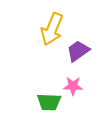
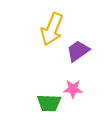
pink star: moved 3 px down
green trapezoid: moved 1 px down
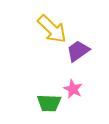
yellow arrow: rotated 68 degrees counterclockwise
pink star: rotated 24 degrees clockwise
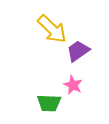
pink star: moved 4 px up
